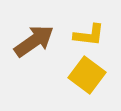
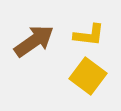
yellow square: moved 1 px right, 1 px down
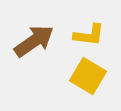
yellow square: rotated 6 degrees counterclockwise
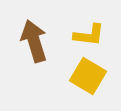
brown arrow: rotated 72 degrees counterclockwise
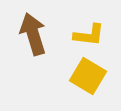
brown arrow: moved 1 px left, 7 px up
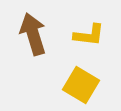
yellow square: moved 7 px left, 9 px down
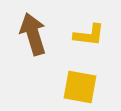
yellow square: moved 1 px left, 2 px down; rotated 21 degrees counterclockwise
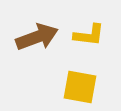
brown arrow: moved 4 px right, 3 px down; rotated 87 degrees clockwise
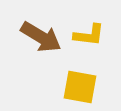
brown arrow: moved 4 px right; rotated 51 degrees clockwise
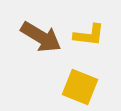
yellow square: rotated 12 degrees clockwise
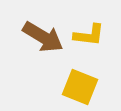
brown arrow: moved 2 px right
